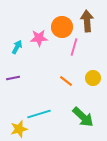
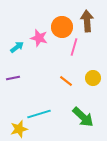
pink star: rotated 18 degrees clockwise
cyan arrow: rotated 24 degrees clockwise
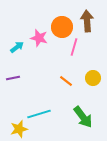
green arrow: rotated 10 degrees clockwise
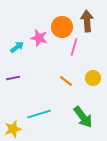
yellow star: moved 6 px left
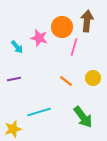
brown arrow: rotated 10 degrees clockwise
cyan arrow: rotated 88 degrees clockwise
purple line: moved 1 px right, 1 px down
cyan line: moved 2 px up
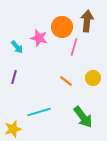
purple line: moved 2 px up; rotated 64 degrees counterclockwise
